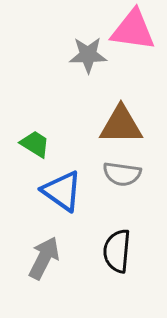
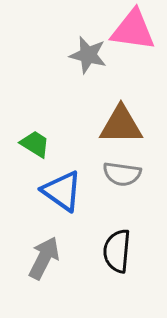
gray star: rotated 15 degrees clockwise
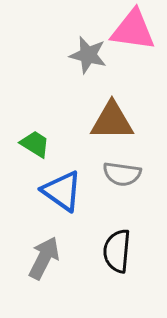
brown triangle: moved 9 px left, 4 px up
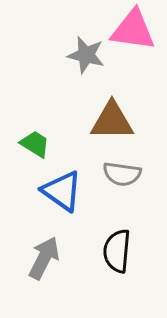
gray star: moved 2 px left
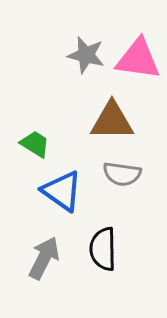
pink triangle: moved 5 px right, 29 px down
black semicircle: moved 14 px left, 2 px up; rotated 6 degrees counterclockwise
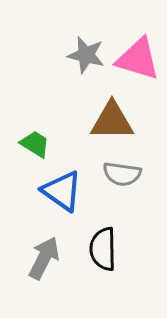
pink triangle: rotated 9 degrees clockwise
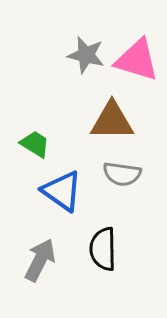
pink triangle: moved 1 px left, 1 px down
gray arrow: moved 4 px left, 2 px down
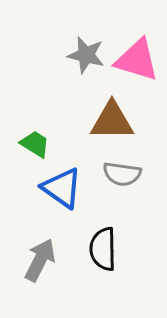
blue triangle: moved 3 px up
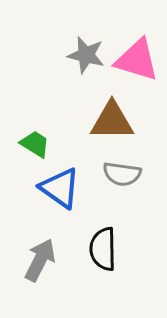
blue triangle: moved 2 px left
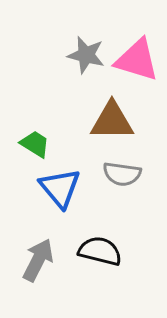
blue triangle: rotated 15 degrees clockwise
black semicircle: moved 3 px left, 2 px down; rotated 105 degrees clockwise
gray arrow: moved 2 px left
